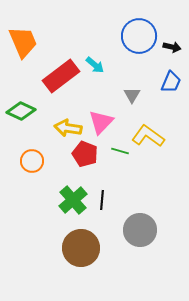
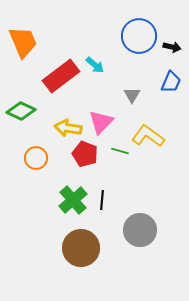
orange circle: moved 4 px right, 3 px up
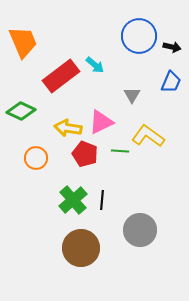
pink triangle: rotated 20 degrees clockwise
green line: rotated 12 degrees counterclockwise
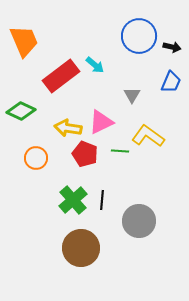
orange trapezoid: moved 1 px right, 1 px up
gray circle: moved 1 px left, 9 px up
